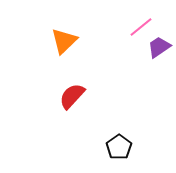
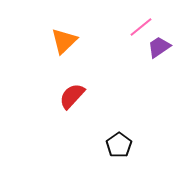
black pentagon: moved 2 px up
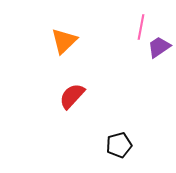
pink line: rotated 40 degrees counterclockwise
black pentagon: rotated 20 degrees clockwise
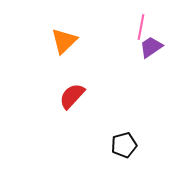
purple trapezoid: moved 8 px left
black pentagon: moved 5 px right
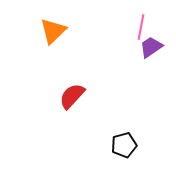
orange triangle: moved 11 px left, 10 px up
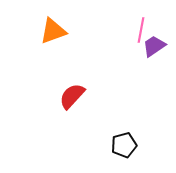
pink line: moved 3 px down
orange triangle: rotated 24 degrees clockwise
purple trapezoid: moved 3 px right, 1 px up
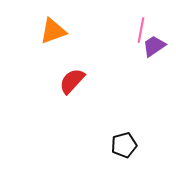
red semicircle: moved 15 px up
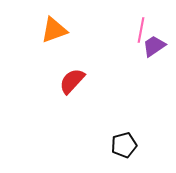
orange triangle: moved 1 px right, 1 px up
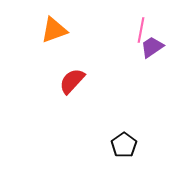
purple trapezoid: moved 2 px left, 1 px down
black pentagon: rotated 20 degrees counterclockwise
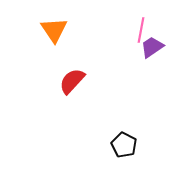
orange triangle: rotated 44 degrees counterclockwise
black pentagon: rotated 10 degrees counterclockwise
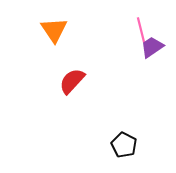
pink line: rotated 25 degrees counterclockwise
